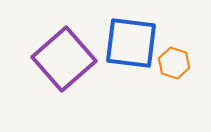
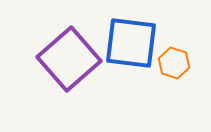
purple square: moved 5 px right
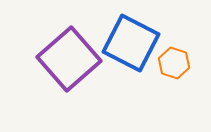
blue square: rotated 20 degrees clockwise
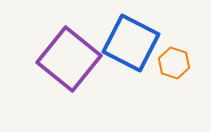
purple square: rotated 10 degrees counterclockwise
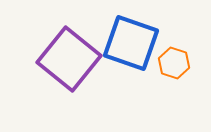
blue square: rotated 8 degrees counterclockwise
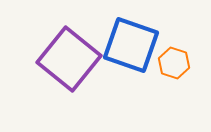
blue square: moved 2 px down
